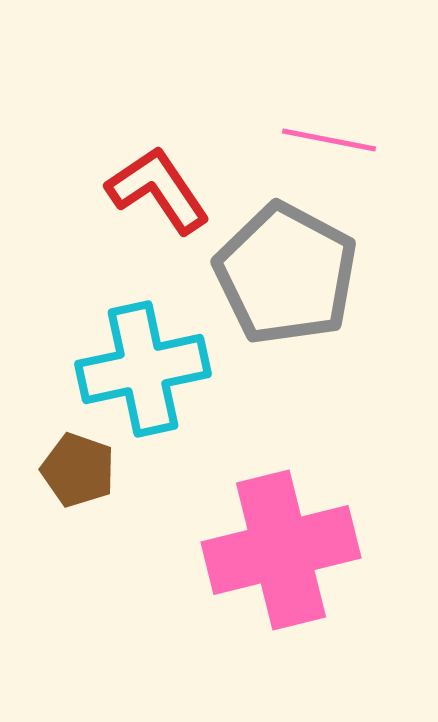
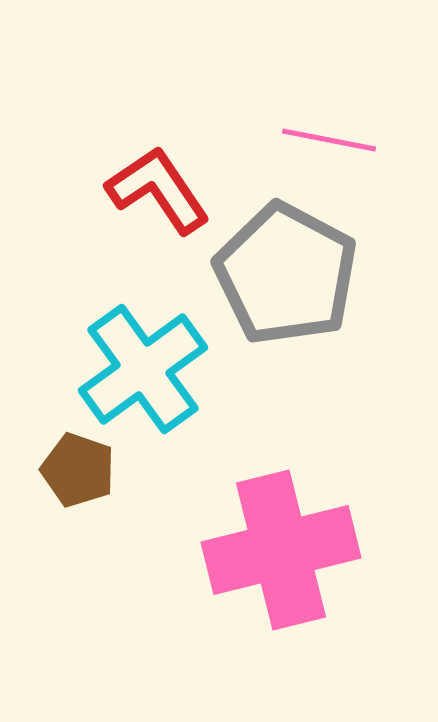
cyan cross: rotated 24 degrees counterclockwise
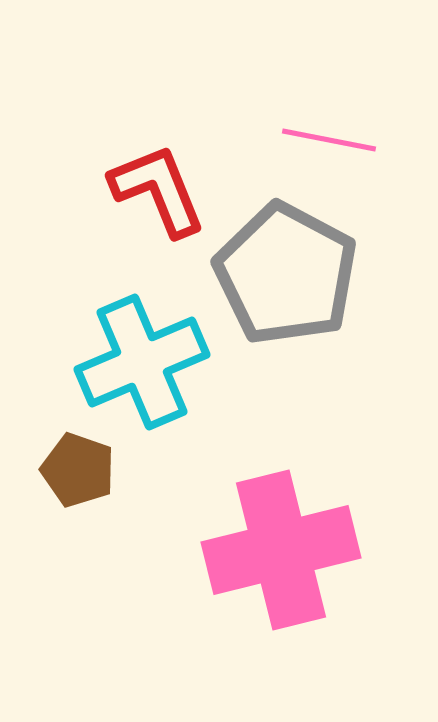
red L-shape: rotated 12 degrees clockwise
cyan cross: moved 1 px left, 7 px up; rotated 13 degrees clockwise
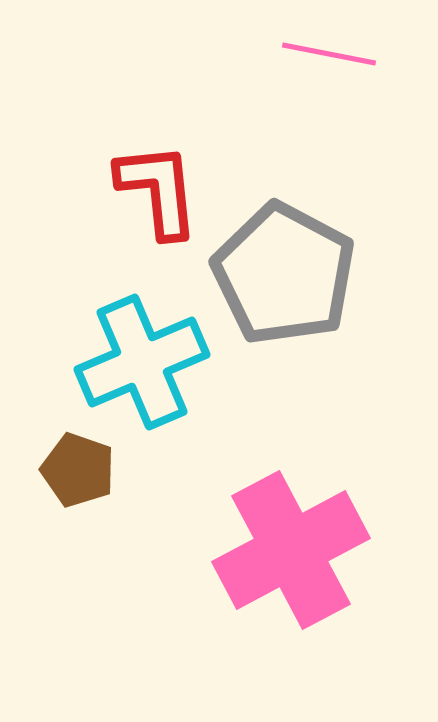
pink line: moved 86 px up
red L-shape: rotated 16 degrees clockwise
gray pentagon: moved 2 px left
pink cross: moved 10 px right; rotated 14 degrees counterclockwise
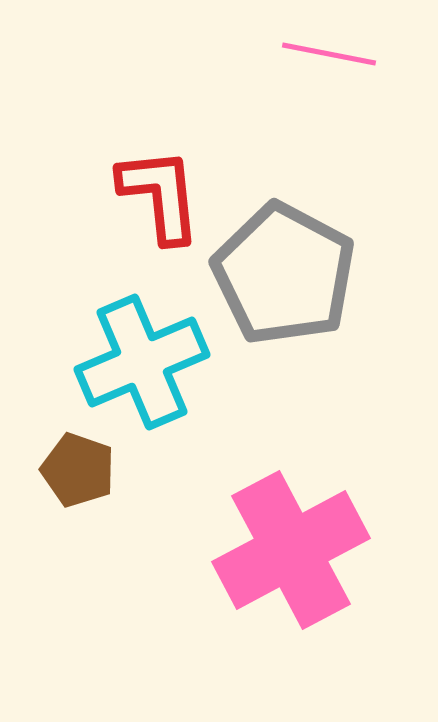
red L-shape: moved 2 px right, 5 px down
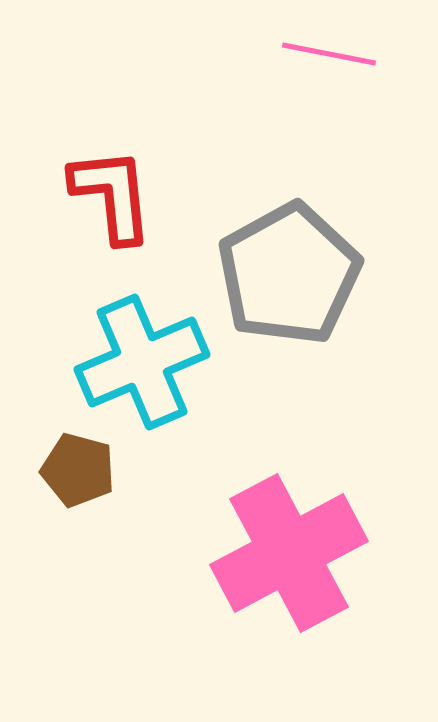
red L-shape: moved 48 px left
gray pentagon: moved 5 px right; rotated 15 degrees clockwise
brown pentagon: rotated 4 degrees counterclockwise
pink cross: moved 2 px left, 3 px down
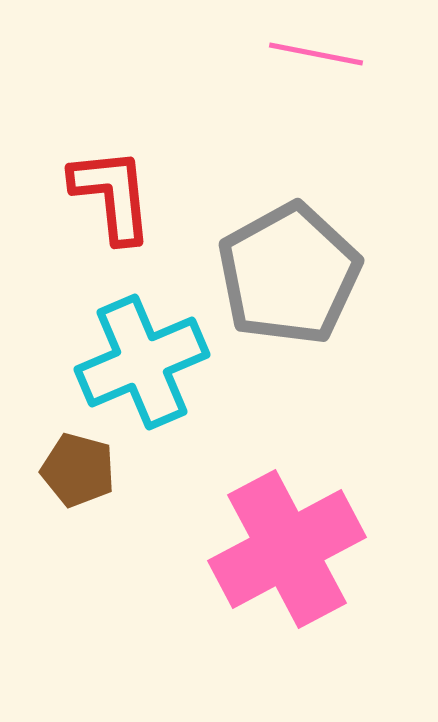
pink line: moved 13 px left
pink cross: moved 2 px left, 4 px up
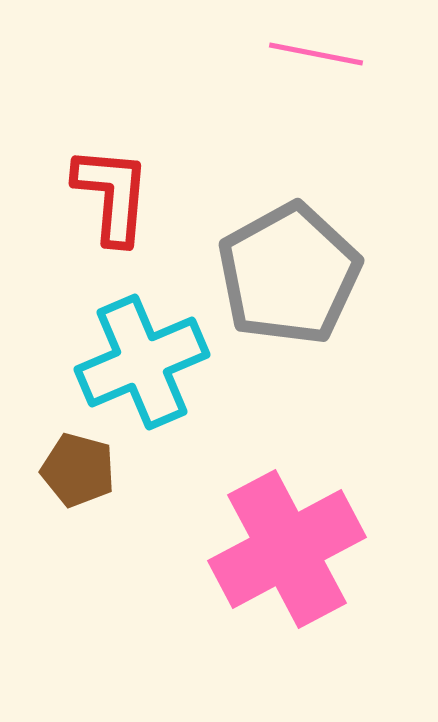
red L-shape: rotated 11 degrees clockwise
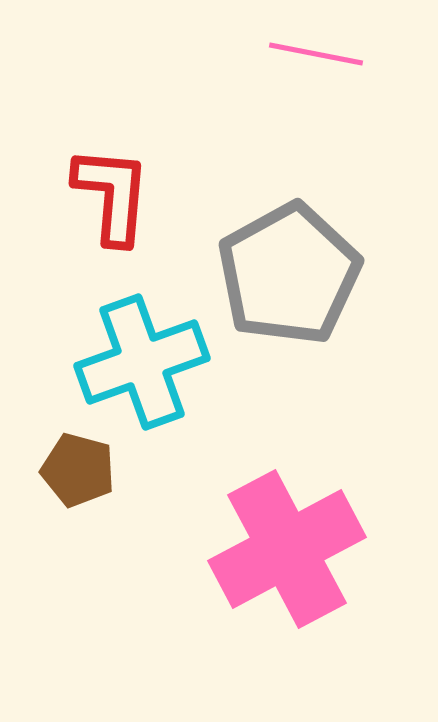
cyan cross: rotated 3 degrees clockwise
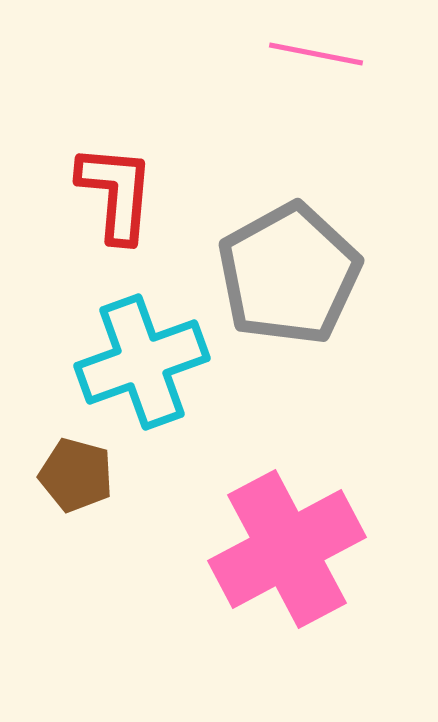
red L-shape: moved 4 px right, 2 px up
brown pentagon: moved 2 px left, 5 px down
